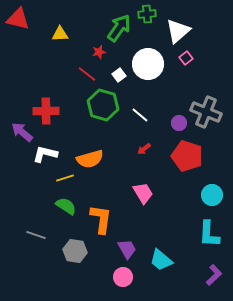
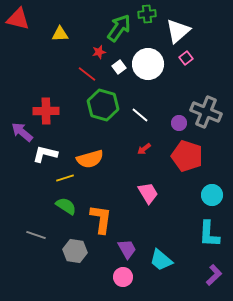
white square: moved 8 px up
pink trapezoid: moved 5 px right
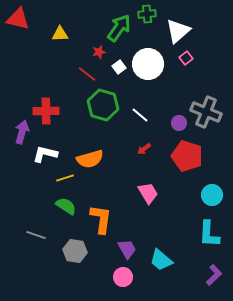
purple arrow: rotated 65 degrees clockwise
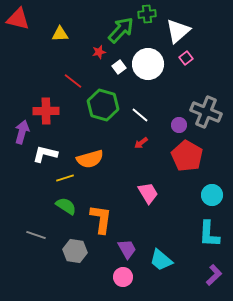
green arrow: moved 2 px right, 2 px down; rotated 8 degrees clockwise
red line: moved 14 px left, 7 px down
purple circle: moved 2 px down
red arrow: moved 3 px left, 6 px up
red pentagon: rotated 12 degrees clockwise
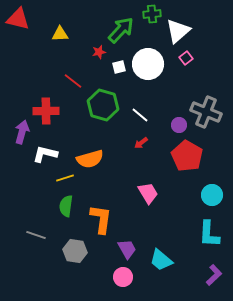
green cross: moved 5 px right
white square: rotated 24 degrees clockwise
green semicircle: rotated 115 degrees counterclockwise
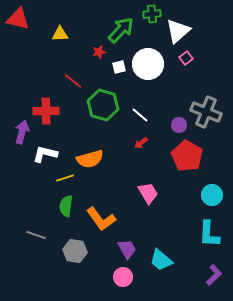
orange L-shape: rotated 136 degrees clockwise
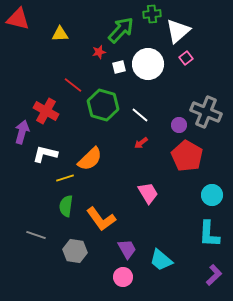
red line: moved 4 px down
red cross: rotated 30 degrees clockwise
orange semicircle: rotated 28 degrees counterclockwise
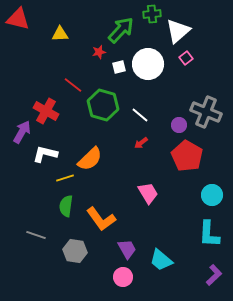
purple arrow: rotated 15 degrees clockwise
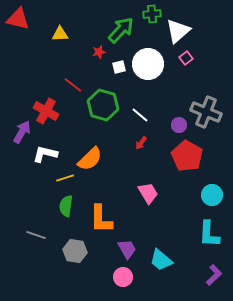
red arrow: rotated 16 degrees counterclockwise
orange L-shape: rotated 36 degrees clockwise
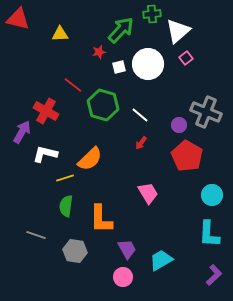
cyan trapezoid: rotated 110 degrees clockwise
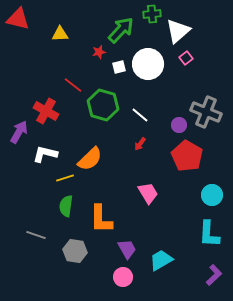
purple arrow: moved 3 px left
red arrow: moved 1 px left, 1 px down
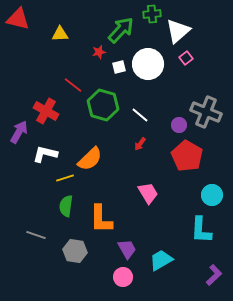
cyan L-shape: moved 8 px left, 4 px up
